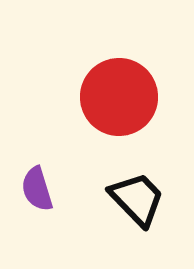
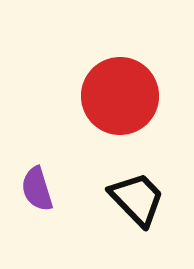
red circle: moved 1 px right, 1 px up
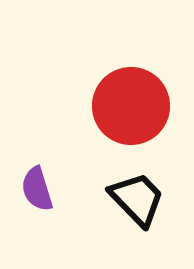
red circle: moved 11 px right, 10 px down
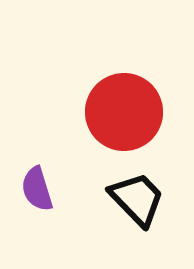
red circle: moved 7 px left, 6 px down
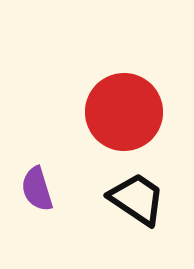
black trapezoid: rotated 12 degrees counterclockwise
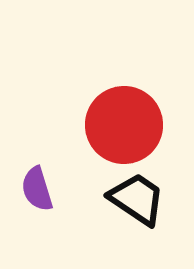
red circle: moved 13 px down
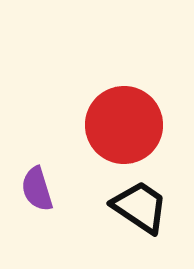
black trapezoid: moved 3 px right, 8 px down
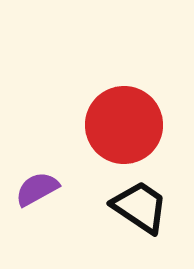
purple semicircle: rotated 78 degrees clockwise
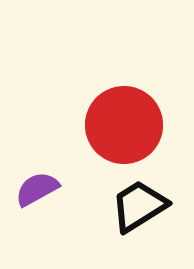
black trapezoid: moved 1 px left, 1 px up; rotated 66 degrees counterclockwise
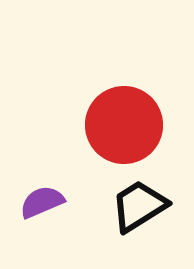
purple semicircle: moved 5 px right, 13 px down; rotated 6 degrees clockwise
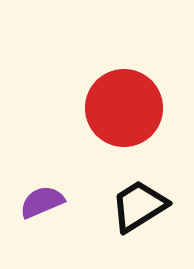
red circle: moved 17 px up
